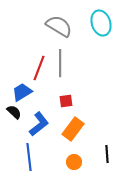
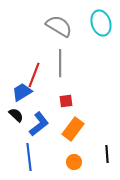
red line: moved 5 px left, 7 px down
black semicircle: moved 2 px right, 3 px down
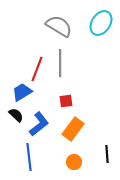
cyan ellipse: rotated 50 degrees clockwise
red line: moved 3 px right, 6 px up
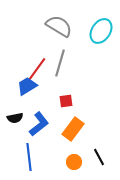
cyan ellipse: moved 8 px down
gray line: rotated 16 degrees clockwise
red line: rotated 15 degrees clockwise
blue trapezoid: moved 5 px right, 6 px up
black semicircle: moved 1 px left, 3 px down; rotated 126 degrees clockwise
black line: moved 8 px left, 3 px down; rotated 24 degrees counterclockwise
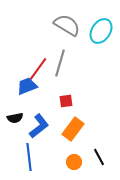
gray semicircle: moved 8 px right, 1 px up
red line: moved 1 px right
blue trapezoid: rotated 10 degrees clockwise
blue L-shape: moved 2 px down
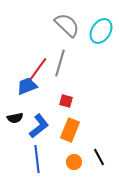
gray semicircle: rotated 12 degrees clockwise
red square: rotated 24 degrees clockwise
orange rectangle: moved 3 px left, 1 px down; rotated 15 degrees counterclockwise
blue line: moved 8 px right, 2 px down
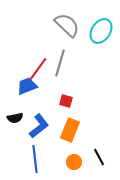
blue line: moved 2 px left
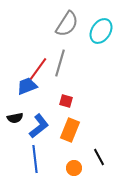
gray semicircle: moved 1 px up; rotated 80 degrees clockwise
orange circle: moved 6 px down
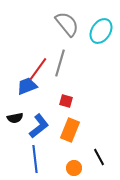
gray semicircle: rotated 72 degrees counterclockwise
